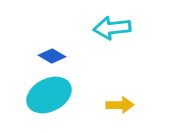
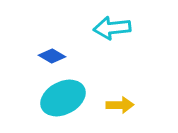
cyan ellipse: moved 14 px right, 3 px down
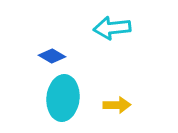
cyan ellipse: rotated 57 degrees counterclockwise
yellow arrow: moved 3 px left
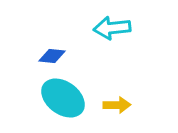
blue diamond: rotated 24 degrees counterclockwise
cyan ellipse: rotated 60 degrees counterclockwise
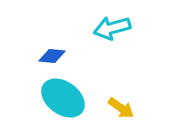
cyan arrow: rotated 9 degrees counterclockwise
yellow arrow: moved 4 px right, 3 px down; rotated 36 degrees clockwise
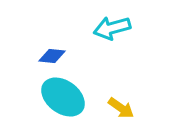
cyan ellipse: moved 1 px up
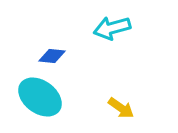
cyan ellipse: moved 23 px left
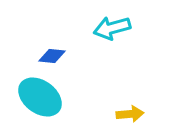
yellow arrow: moved 9 px right, 6 px down; rotated 40 degrees counterclockwise
